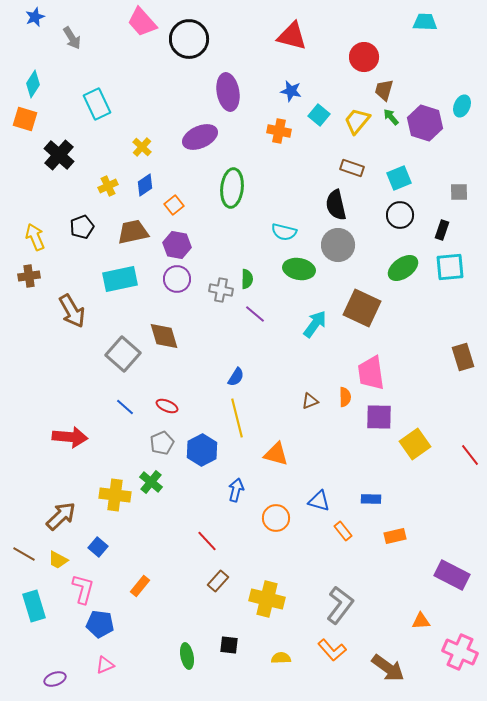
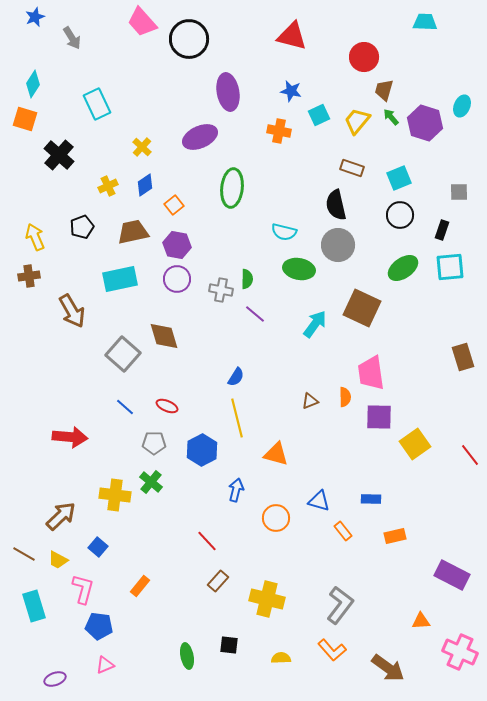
cyan square at (319, 115): rotated 25 degrees clockwise
gray pentagon at (162, 443): moved 8 px left; rotated 25 degrees clockwise
blue pentagon at (100, 624): moved 1 px left, 2 px down
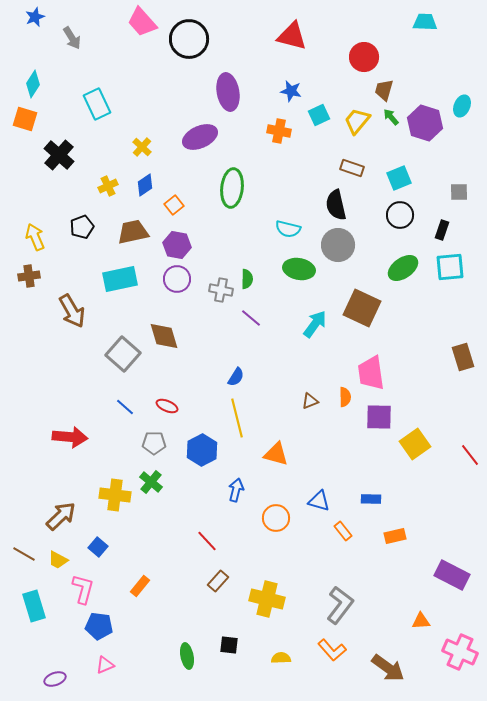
cyan semicircle at (284, 232): moved 4 px right, 3 px up
purple line at (255, 314): moved 4 px left, 4 px down
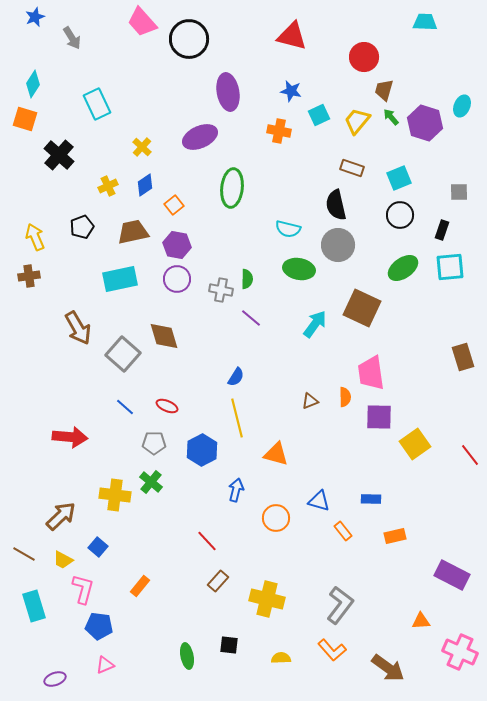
brown arrow at (72, 311): moved 6 px right, 17 px down
yellow trapezoid at (58, 560): moved 5 px right
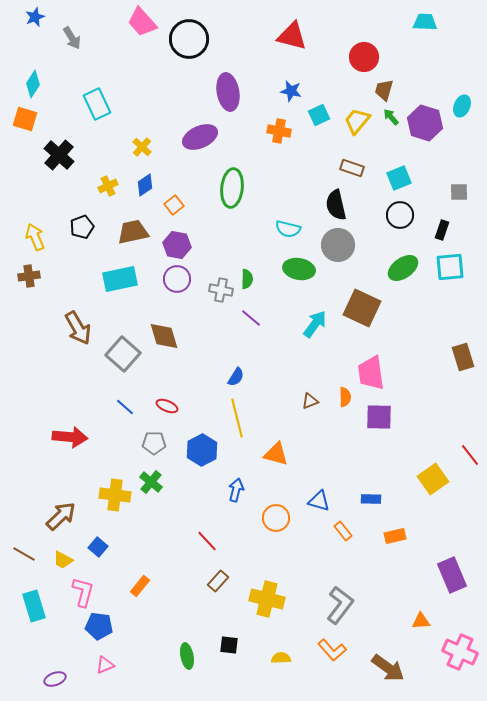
yellow square at (415, 444): moved 18 px right, 35 px down
purple rectangle at (452, 575): rotated 40 degrees clockwise
pink L-shape at (83, 589): moved 3 px down
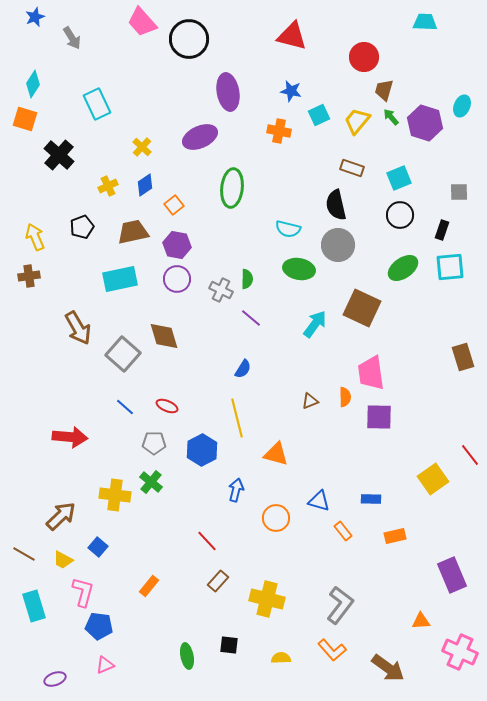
gray cross at (221, 290): rotated 15 degrees clockwise
blue semicircle at (236, 377): moved 7 px right, 8 px up
orange rectangle at (140, 586): moved 9 px right
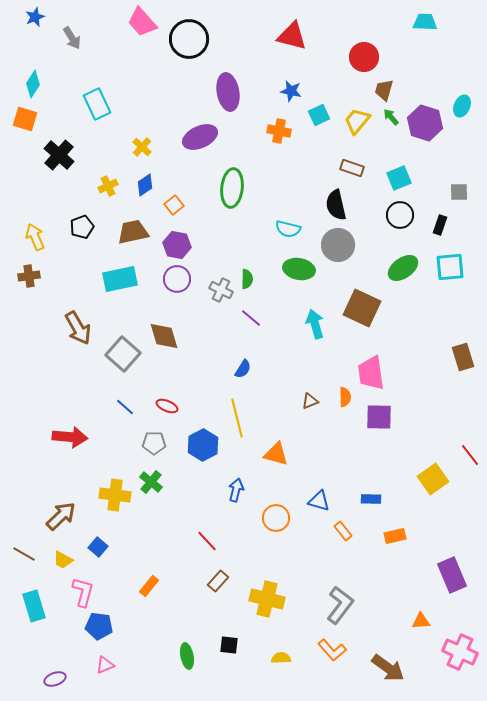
black rectangle at (442, 230): moved 2 px left, 5 px up
cyan arrow at (315, 324): rotated 52 degrees counterclockwise
blue hexagon at (202, 450): moved 1 px right, 5 px up
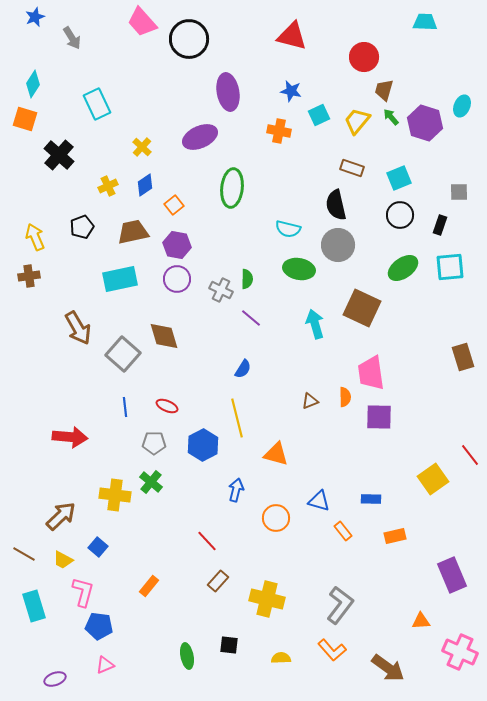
blue line at (125, 407): rotated 42 degrees clockwise
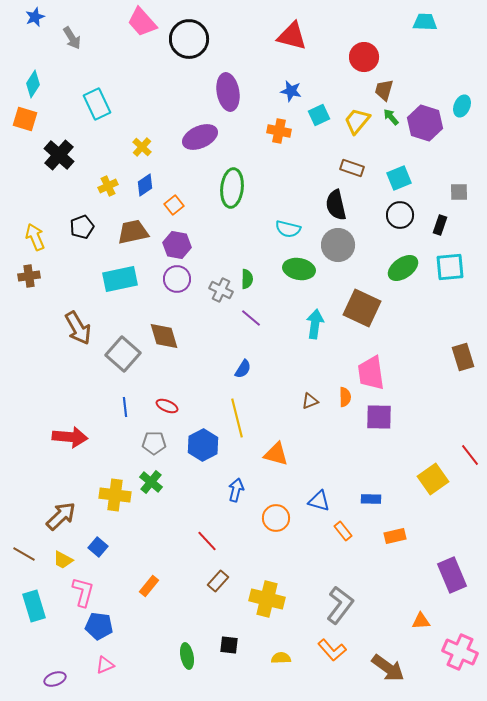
cyan arrow at (315, 324): rotated 24 degrees clockwise
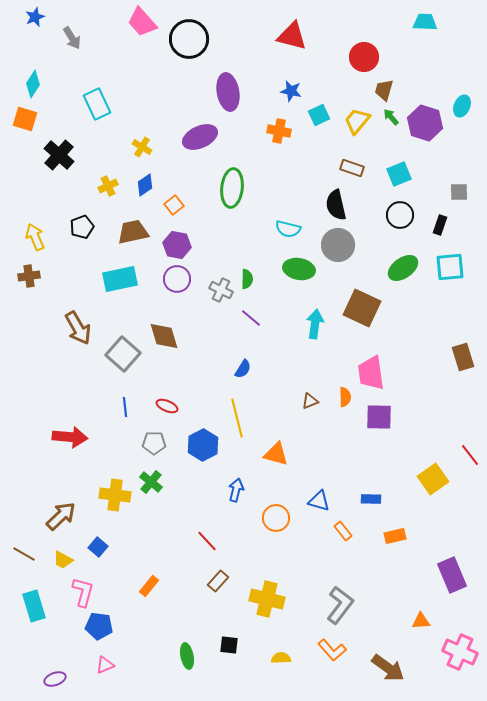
yellow cross at (142, 147): rotated 12 degrees counterclockwise
cyan square at (399, 178): moved 4 px up
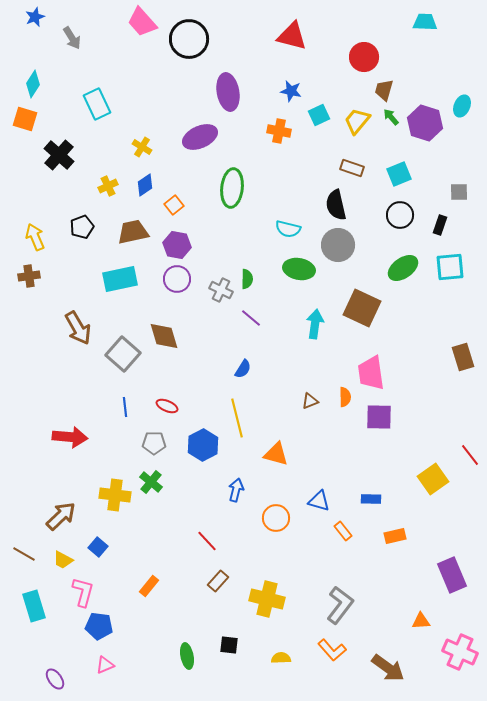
purple ellipse at (55, 679): rotated 75 degrees clockwise
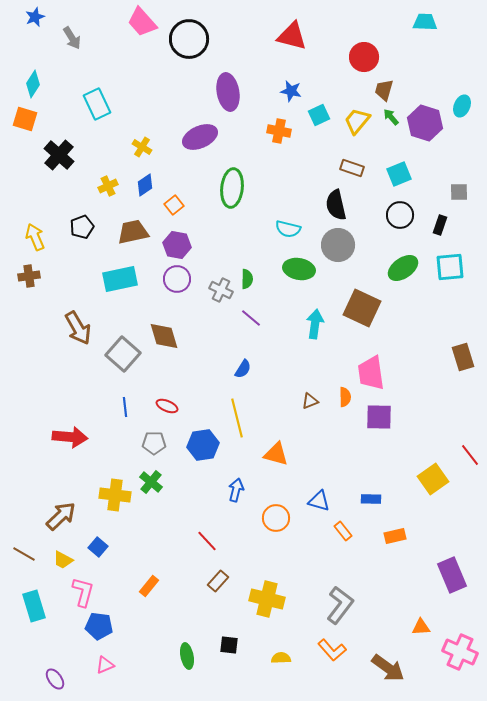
blue hexagon at (203, 445): rotated 20 degrees clockwise
orange triangle at (421, 621): moved 6 px down
